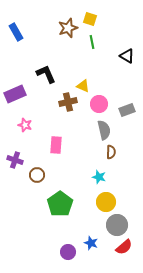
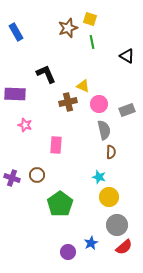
purple rectangle: rotated 25 degrees clockwise
purple cross: moved 3 px left, 18 px down
yellow circle: moved 3 px right, 5 px up
blue star: rotated 24 degrees clockwise
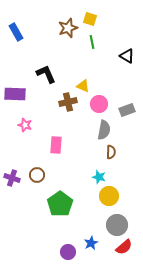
gray semicircle: rotated 24 degrees clockwise
yellow circle: moved 1 px up
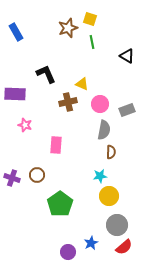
yellow triangle: moved 1 px left, 2 px up
pink circle: moved 1 px right
cyan star: moved 1 px right, 1 px up; rotated 24 degrees counterclockwise
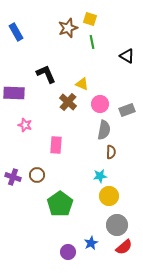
purple rectangle: moved 1 px left, 1 px up
brown cross: rotated 36 degrees counterclockwise
purple cross: moved 1 px right, 1 px up
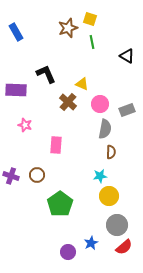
purple rectangle: moved 2 px right, 3 px up
gray semicircle: moved 1 px right, 1 px up
purple cross: moved 2 px left, 1 px up
